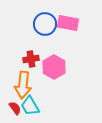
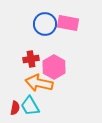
orange arrow: moved 16 px right, 2 px up; rotated 96 degrees clockwise
red semicircle: rotated 48 degrees clockwise
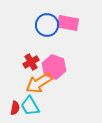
blue circle: moved 2 px right, 1 px down
red cross: moved 3 px down; rotated 21 degrees counterclockwise
pink hexagon: rotated 10 degrees counterclockwise
orange arrow: rotated 44 degrees counterclockwise
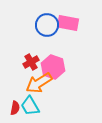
pink hexagon: moved 1 px left
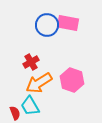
pink hexagon: moved 19 px right, 13 px down
red semicircle: moved 5 px down; rotated 32 degrees counterclockwise
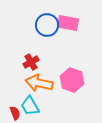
orange arrow: rotated 44 degrees clockwise
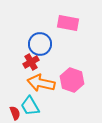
blue circle: moved 7 px left, 19 px down
orange arrow: moved 2 px right
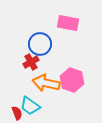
orange arrow: moved 5 px right
cyan trapezoid: rotated 25 degrees counterclockwise
red semicircle: moved 2 px right
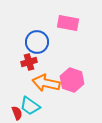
blue circle: moved 3 px left, 2 px up
red cross: moved 2 px left; rotated 14 degrees clockwise
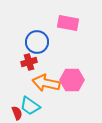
pink hexagon: rotated 20 degrees counterclockwise
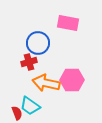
blue circle: moved 1 px right, 1 px down
